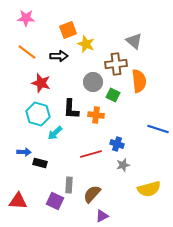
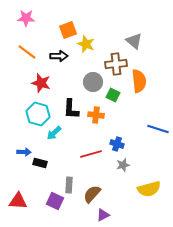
cyan arrow: moved 1 px left
purple triangle: moved 1 px right, 1 px up
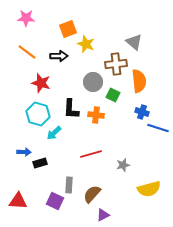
orange square: moved 1 px up
gray triangle: moved 1 px down
blue line: moved 1 px up
blue cross: moved 25 px right, 32 px up
black rectangle: rotated 32 degrees counterclockwise
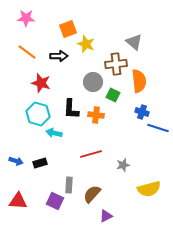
cyan arrow: rotated 56 degrees clockwise
blue arrow: moved 8 px left, 9 px down; rotated 16 degrees clockwise
purple triangle: moved 3 px right, 1 px down
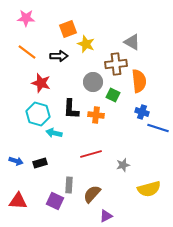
gray triangle: moved 2 px left; rotated 12 degrees counterclockwise
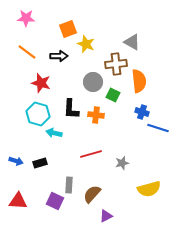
gray star: moved 1 px left, 2 px up
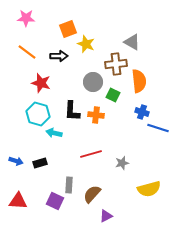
black L-shape: moved 1 px right, 2 px down
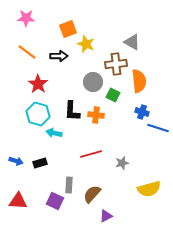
red star: moved 3 px left, 1 px down; rotated 18 degrees clockwise
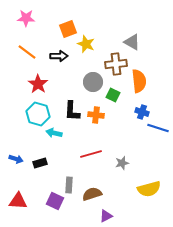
blue arrow: moved 2 px up
brown semicircle: rotated 30 degrees clockwise
